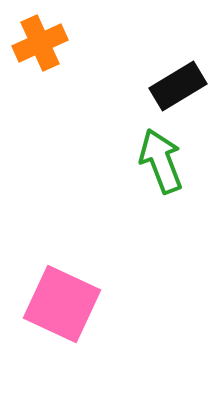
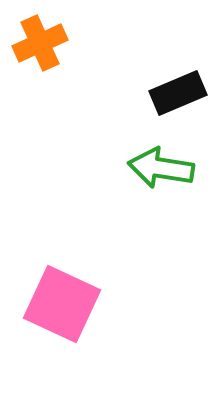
black rectangle: moved 7 px down; rotated 8 degrees clockwise
green arrow: moved 7 px down; rotated 60 degrees counterclockwise
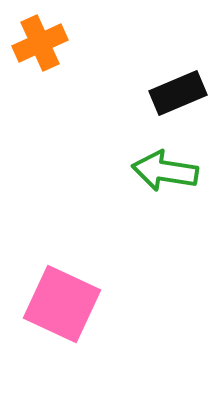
green arrow: moved 4 px right, 3 px down
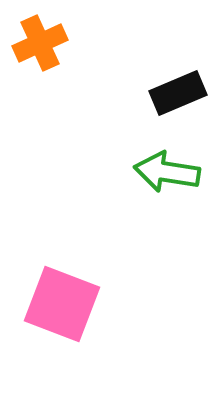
green arrow: moved 2 px right, 1 px down
pink square: rotated 4 degrees counterclockwise
